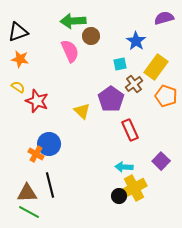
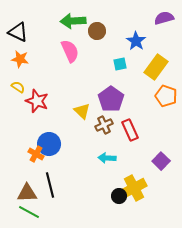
black triangle: rotated 45 degrees clockwise
brown circle: moved 6 px right, 5 px up
brown cross: moved 30 px left, 41 px down; rotated 12 degrees clockwise
cyan arrow: moved 17 px left, 9 px up
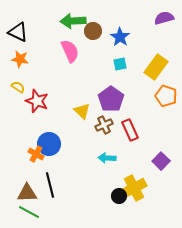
brown circle: moved 4 px left
blue star: moved 16 px left, 4 px up
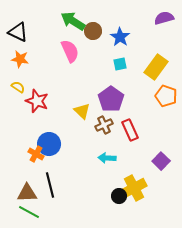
green arrow: rotated 35 degrees clockwise
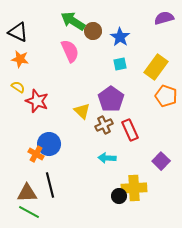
yellow cross: rotated 25 degrees clockwise
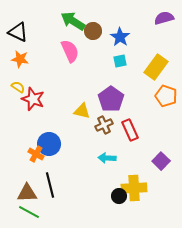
cyan square: moved 3 px up
red star: moved 4 px left, 2 px up
yellow triangle: rotated 30 degrees counterclockwise
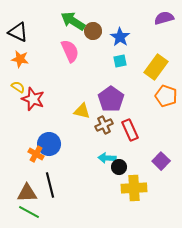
black circle: moved 29 px up
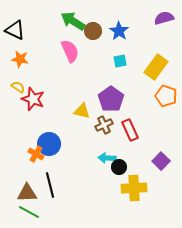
black triangle: moved 3 px left, 2 px up
blue star: moved 1 px left, 6 px up
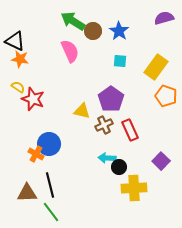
black triangle: moved 11 px down
cyan square: rotated 16 degrees clockwise
green line: moved 22 px right; rotated 25 degrees clockwise
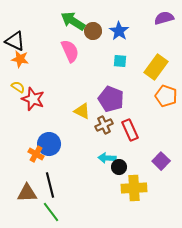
purple pentagon: rotated 15 degrees counterclockwise
yellow triangle: rotated 12 degrees clockwise
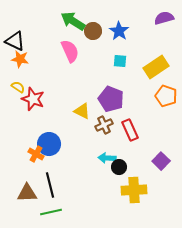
yellow rectangle: rotated 20 degrees clockwise
yellow cross: moved 2 px down
green line: rotated 65 degrees counterclockwise
